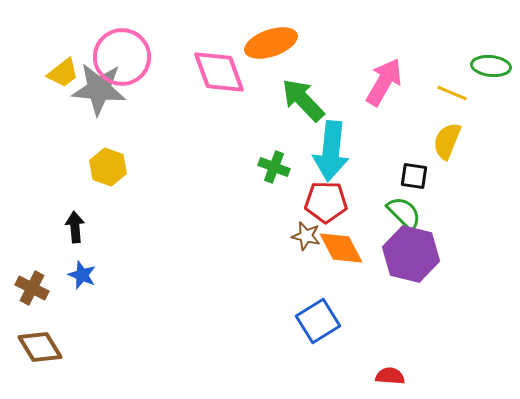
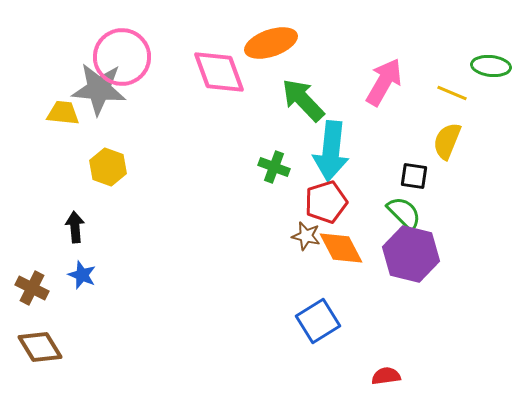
yellow trapezoid: moved 40 px down; rotated 136 degrees counterclockwise
red pentagon: rotated 18 degrees counterclockwise
red semicircle: moved 4 px left; rotated 12 degrees counterclockwise
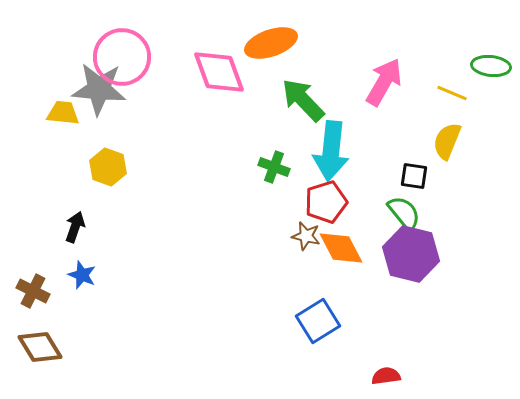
green semicircle: rotated 6 degrees clockwise
black arrow: rotated 24 degrees clockwise
brown cross: moved 1 px right, 3 px down
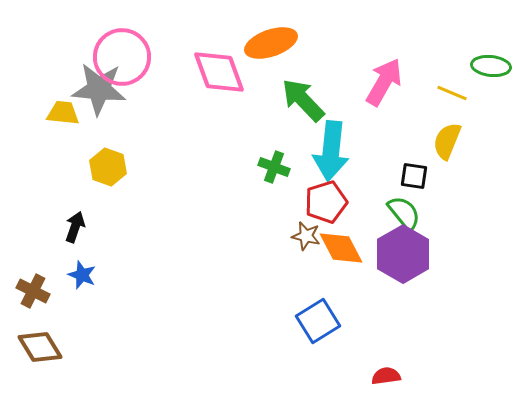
purple hexagon: moved 8 px left; rotated 16 degrees clockwise
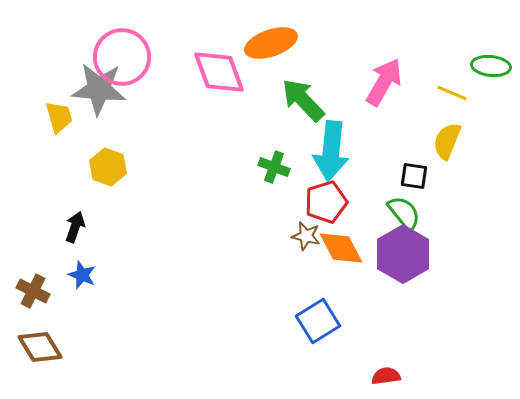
yellow trapezoid: moved 4 px left, 4 px down; rotated 68 degrees clockwise
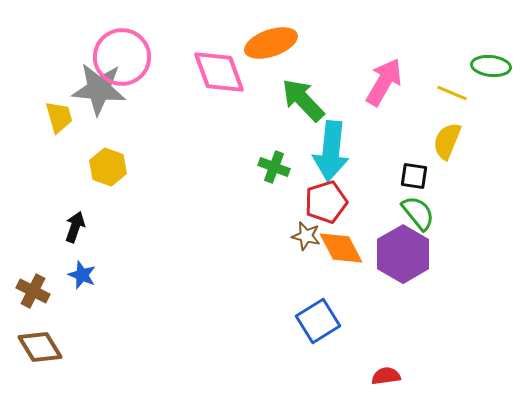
green semicircle: moved 14 px right
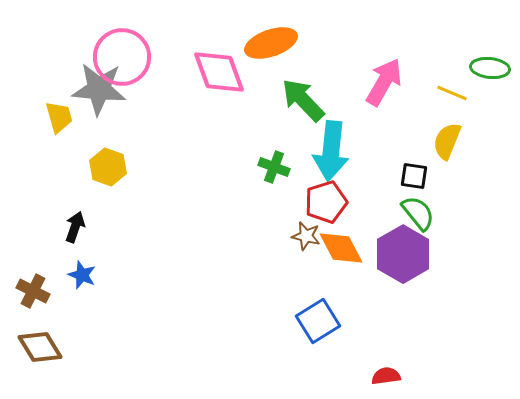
green ellipse: moved 1 px left, 2 px down
